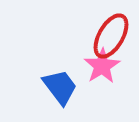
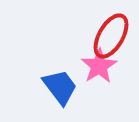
pink star: moved 3 px left
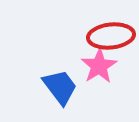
red ellipse: rotated 54 degrees clockwise
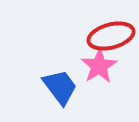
red ellipse: rotated 9 degrees counterclockwise
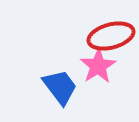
pink star: moved 1 px left
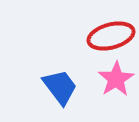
pink star: moved 18 px right, 13 px down
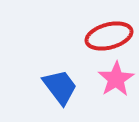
red ellipse: moved 2 px left
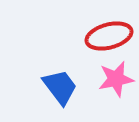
pink star: rotated 21 degrees clockwise
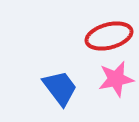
blue trapezoid: moved 1 px down
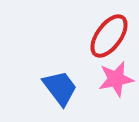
red ellipse: rotated 39 degrees counterclockwise
